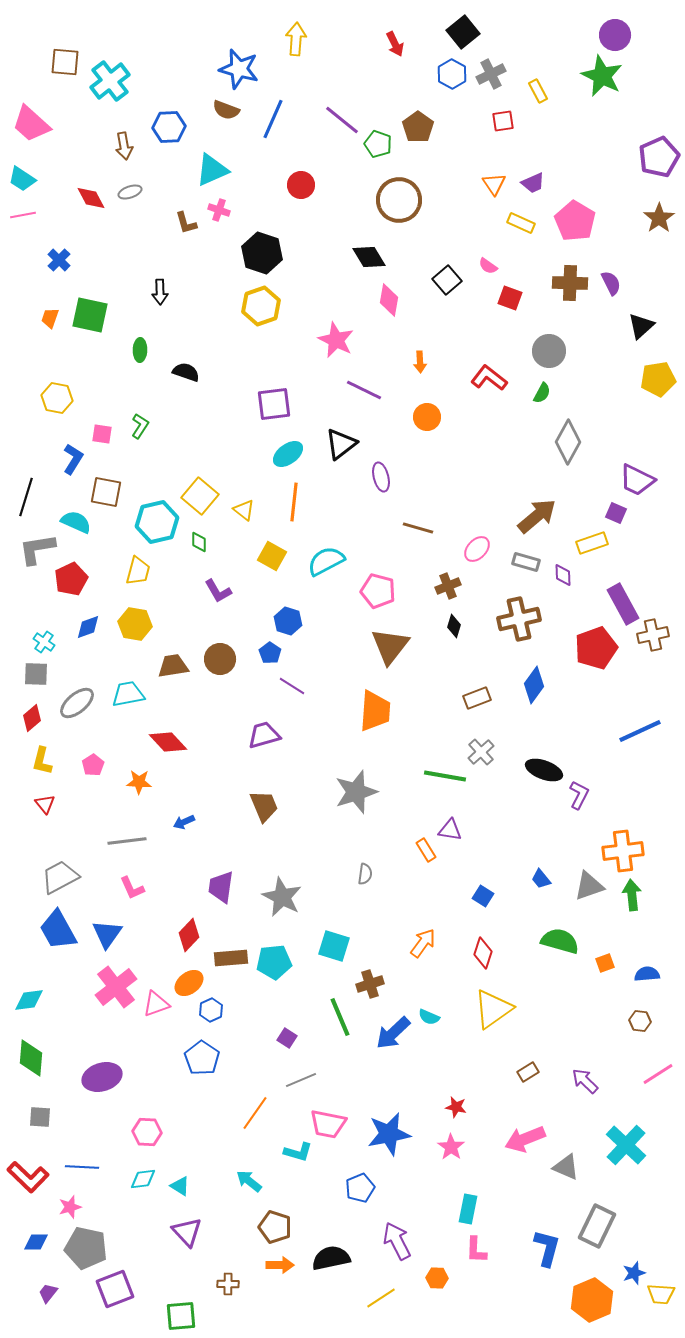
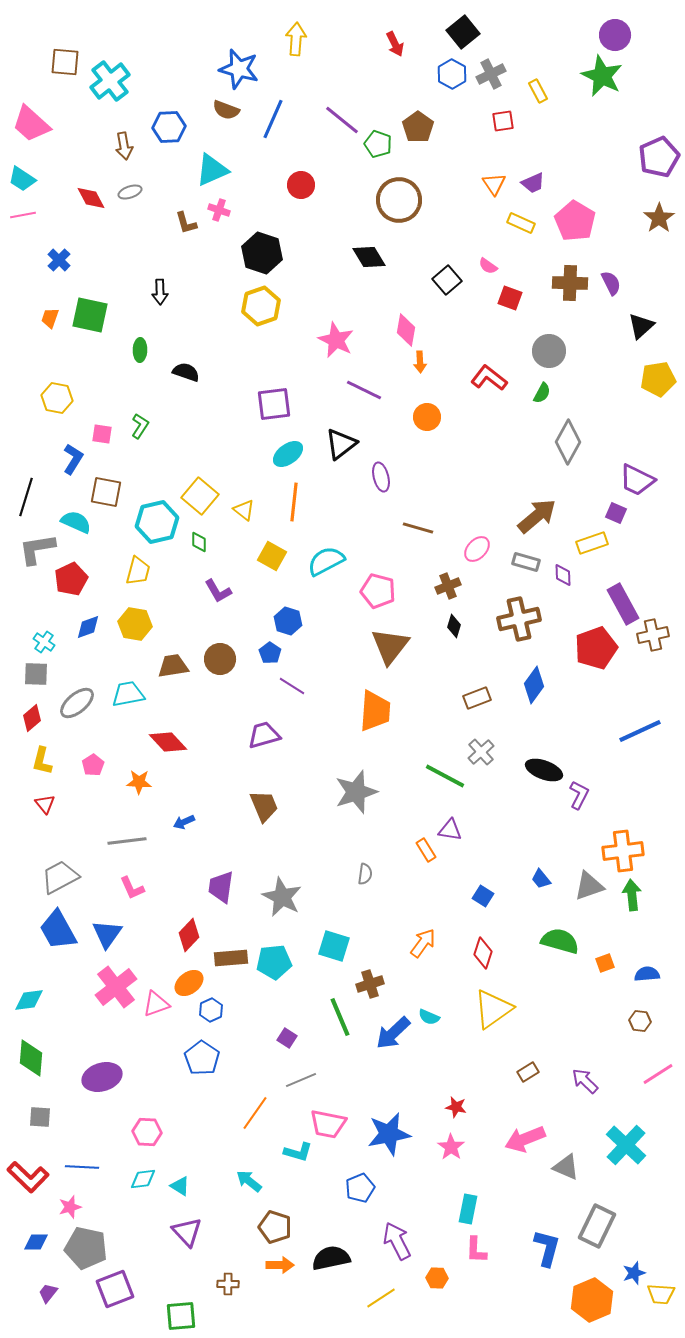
pink diamond at (389, 300): moved 17 px right, 30 px down
green line at (445, 776): rotated 18 degrees clockwise
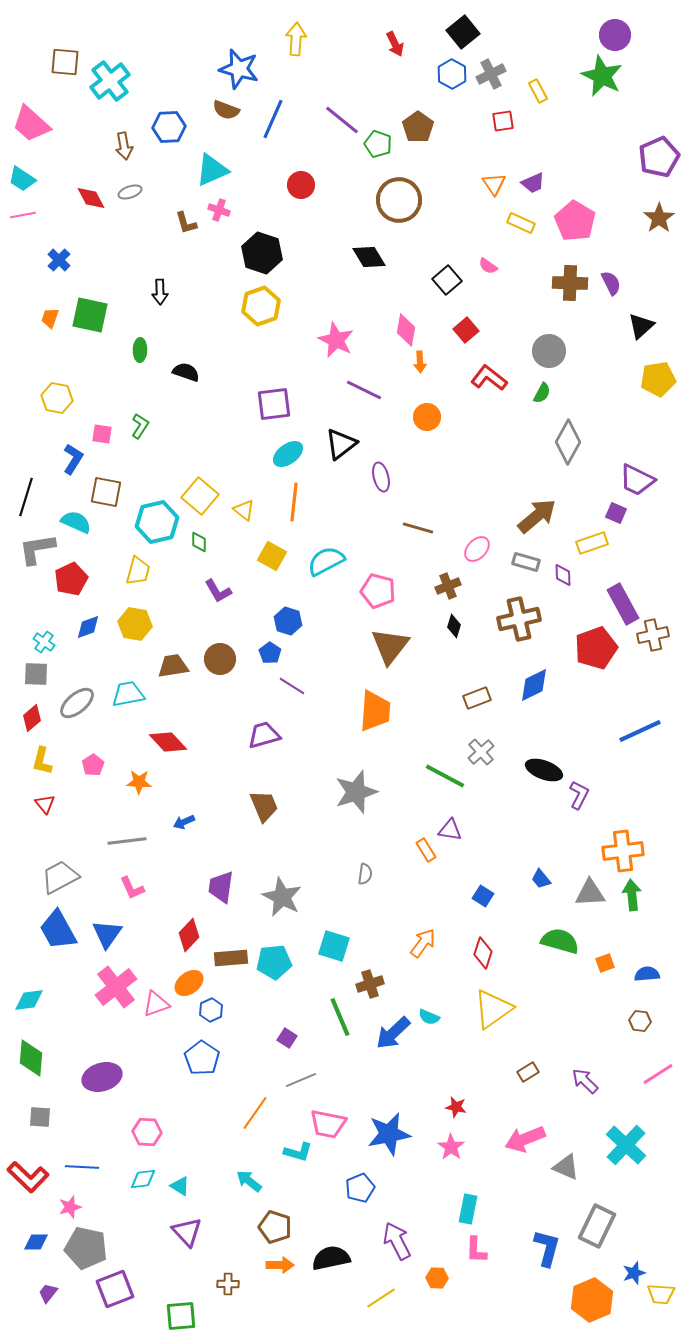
red square at (510, 298): moved 44 px left, 32 px down; rotated 30 degrees clockwise
blue diamond at (534, 685): rotated 27 degrees clockwise
gray triangle at (589, 886): moved 1 px right, 7 px down; rotated 16 degrees clockwise
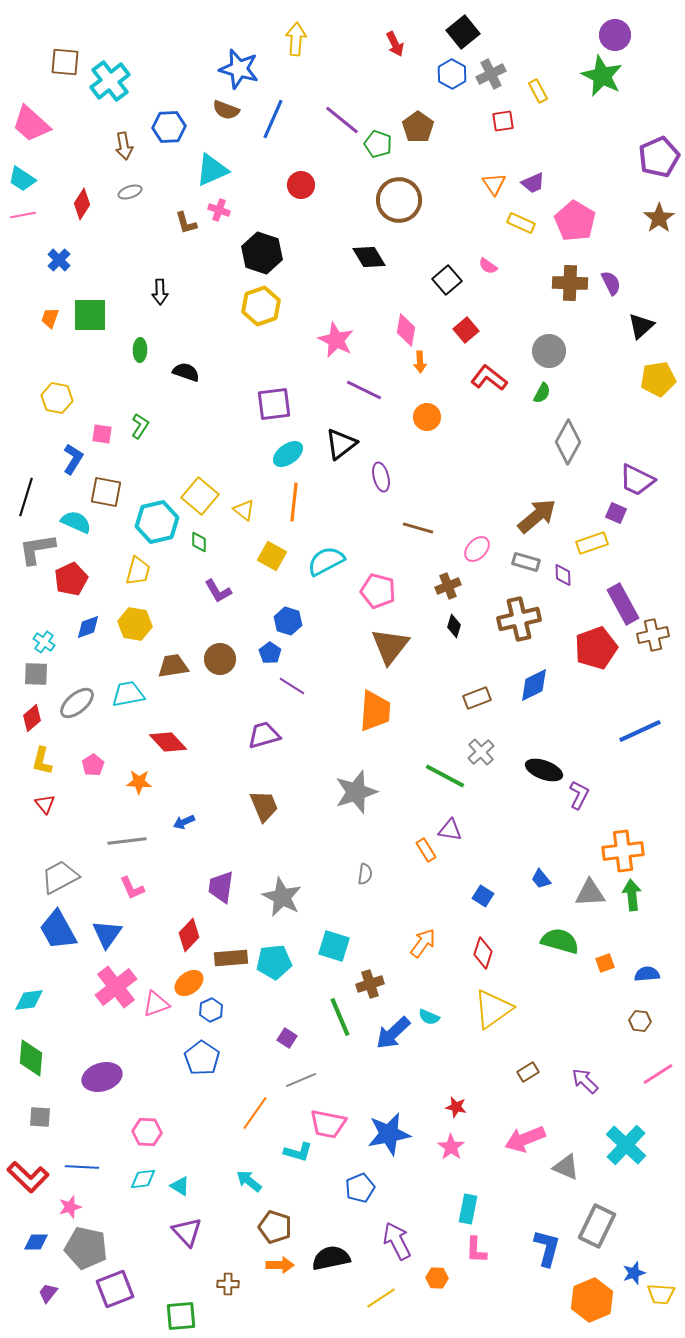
red diamond at (91, 198): moved 9 px left, 6 px down; rotated 60 degrees clockwise
green square at (90, 315): rotated 12 degrees counterclockwise
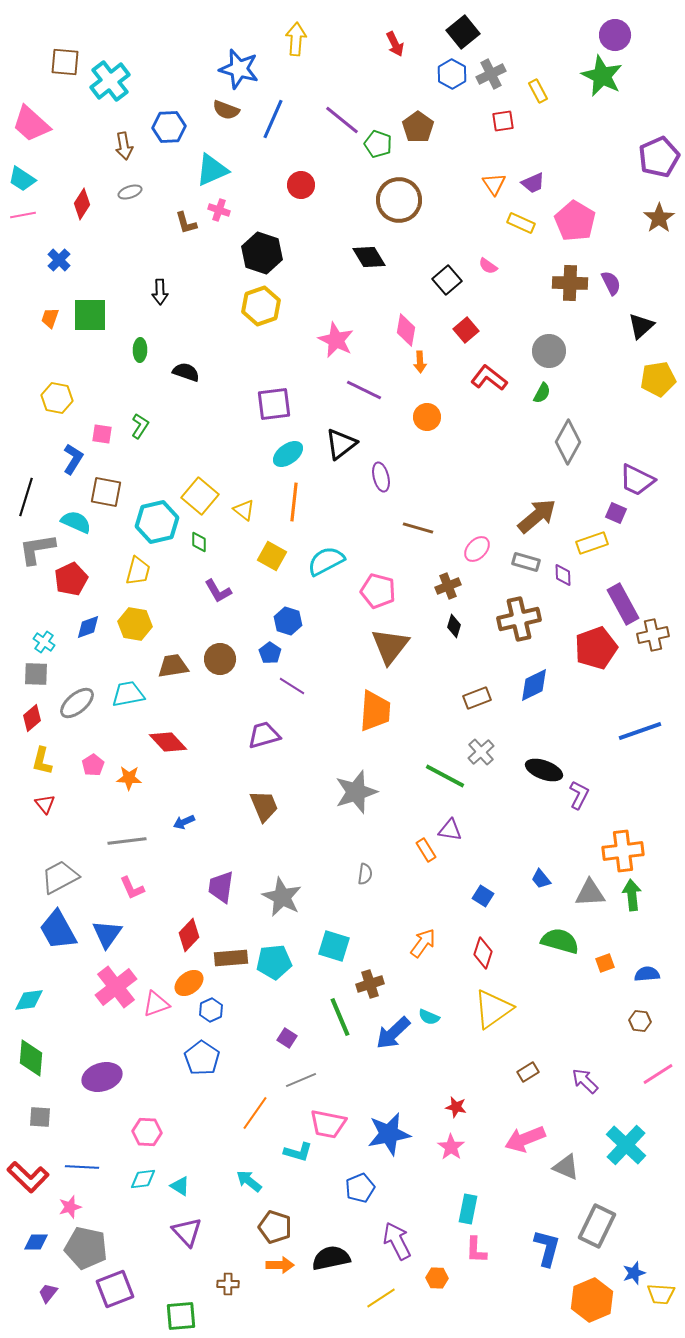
blue line at (640, 731): rotated 6 degrees clockwise
orange star at (139, 782): moved 10 px left, 4 px up
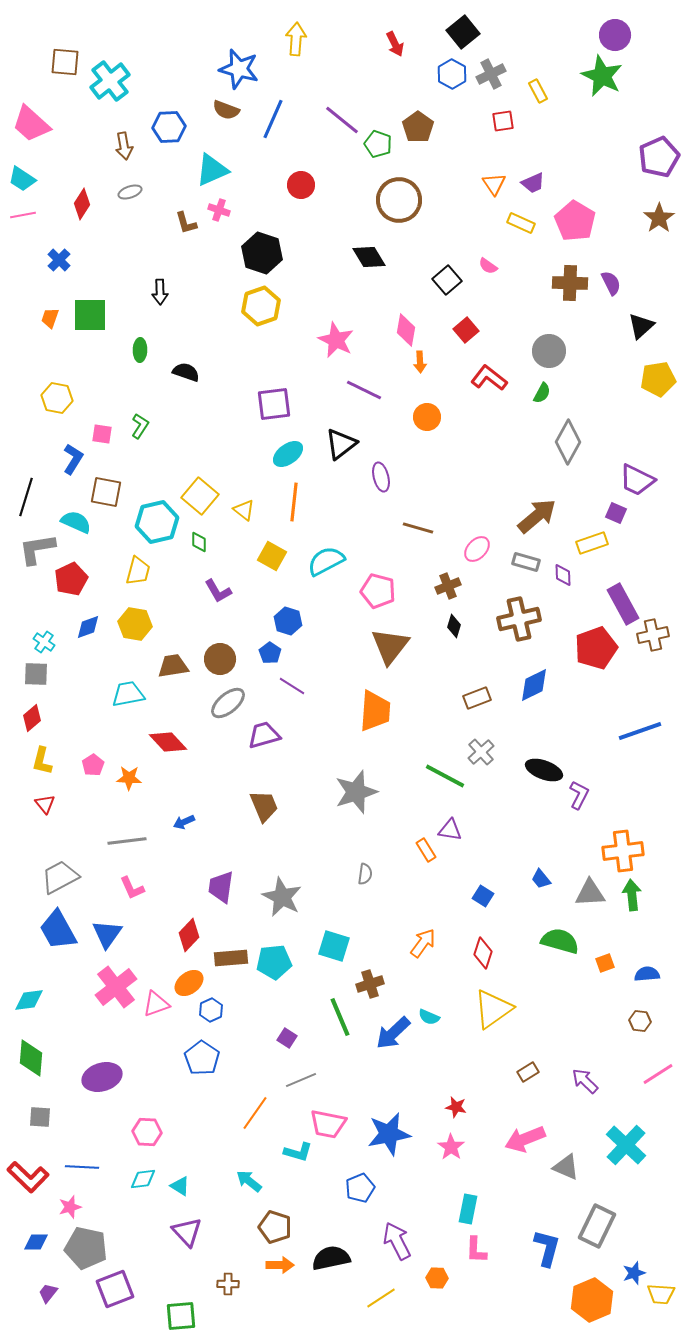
gray ellipse at (77, 703): moved 151 px right
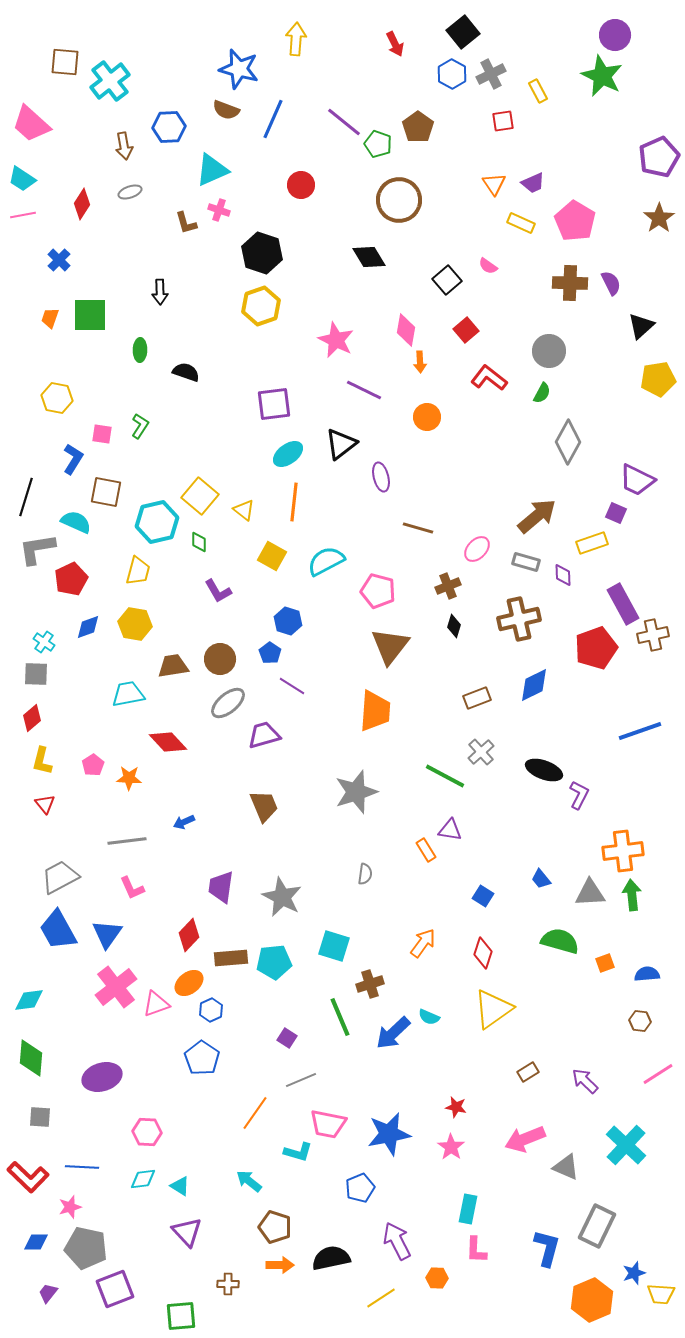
purple line at (342, 120): moved 2 px right, 2 px down
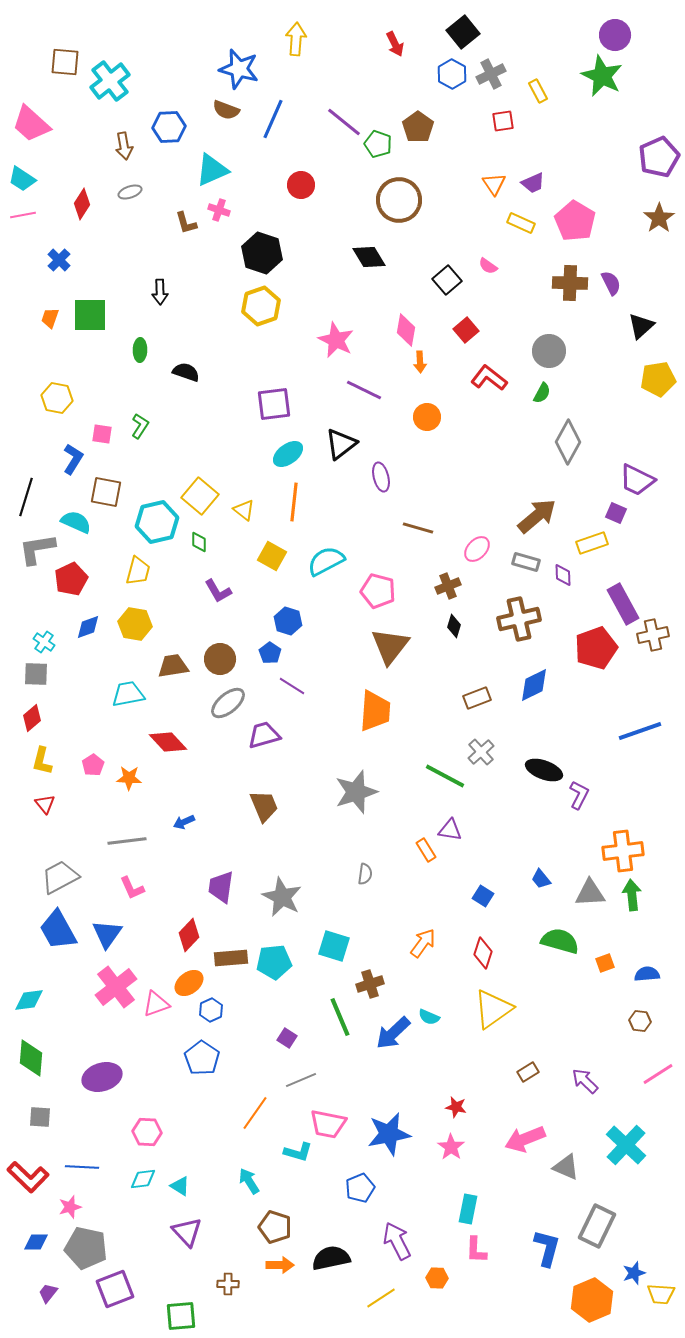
cyan arrow at (249, 1181): rotated 20 degrees clockwise
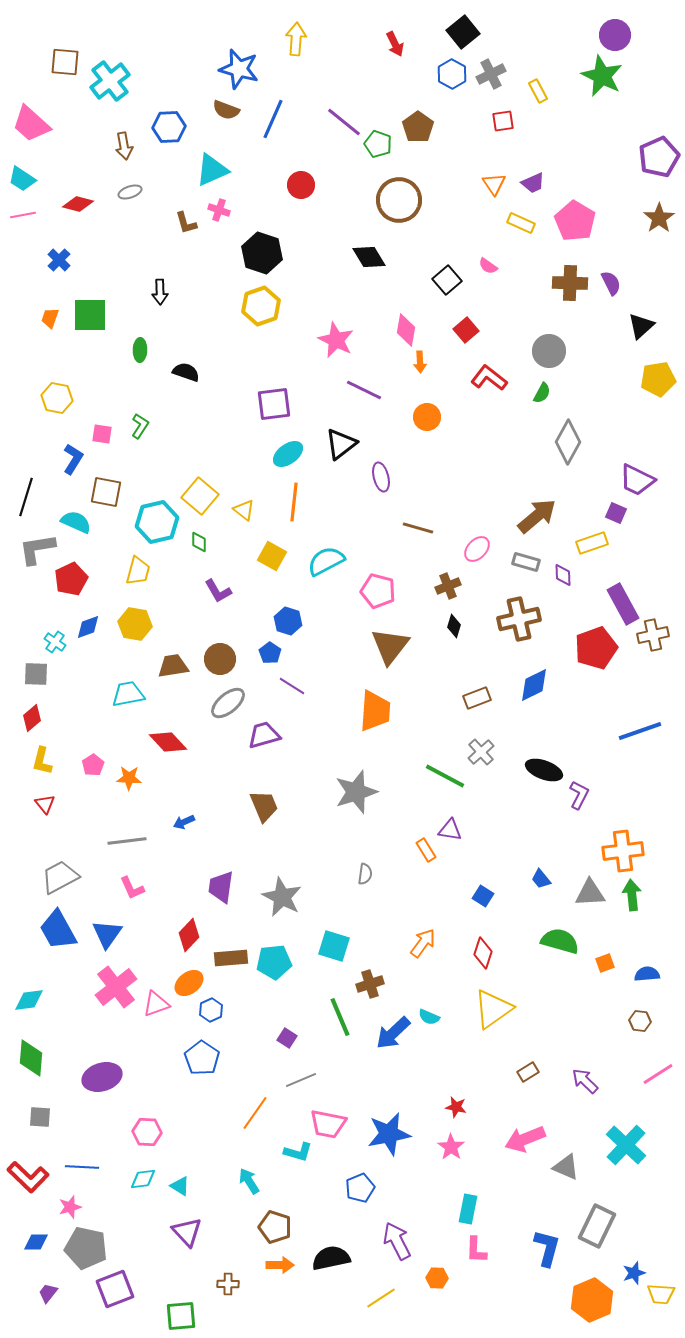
red diamond at (82, 204): moved 4 px left; rotated 72 degrees clockwise
cyan cross at (44, 642): moved 11 px right
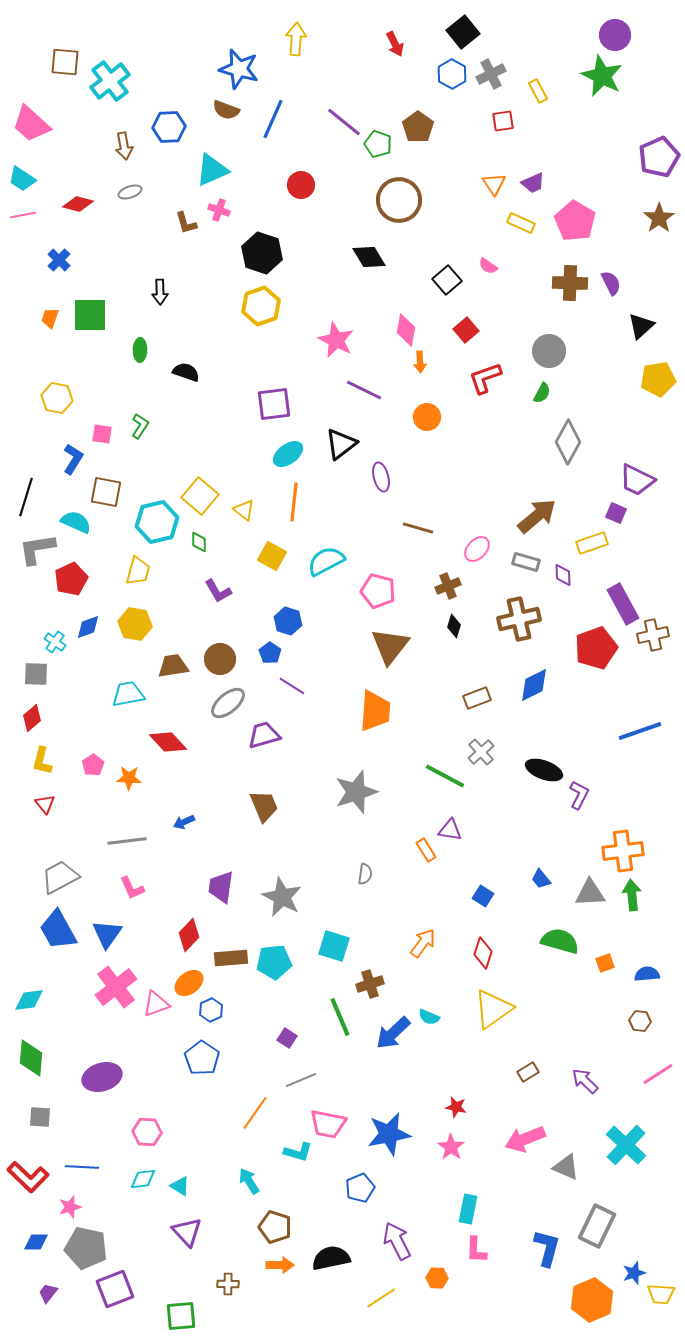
red L-shape at (489, 378): moved 4 px left; rotated 57 degrees counterclockwise
